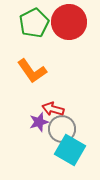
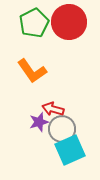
cyan square: rotated 36 degrees clockwise
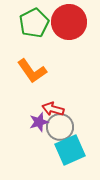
gray circle: moved 2 px left, 2 px up
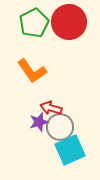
red arrow: moved 2 px left, 1 px up
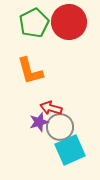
orange L-shape: moved 2 px left; rotated 20 degrees clockwise
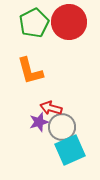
gray circle: moved 2 px right
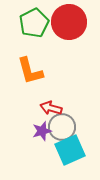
purple star: moved 3 px right, 9 px down
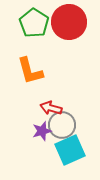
green pentagon: rotated 12 degrees counterclockwise
gray circle: moved 2 px up
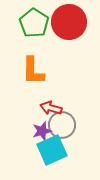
orange L-shape: moved 3 px right; rotated 16 degrees clockwise
cyan square: moved 18 px left
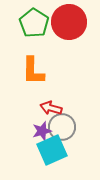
gray circle: moved 2 px down
